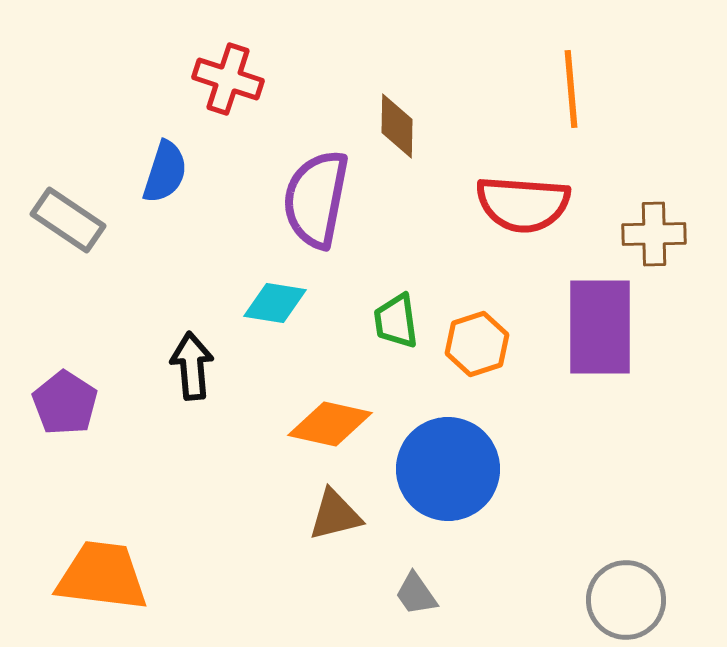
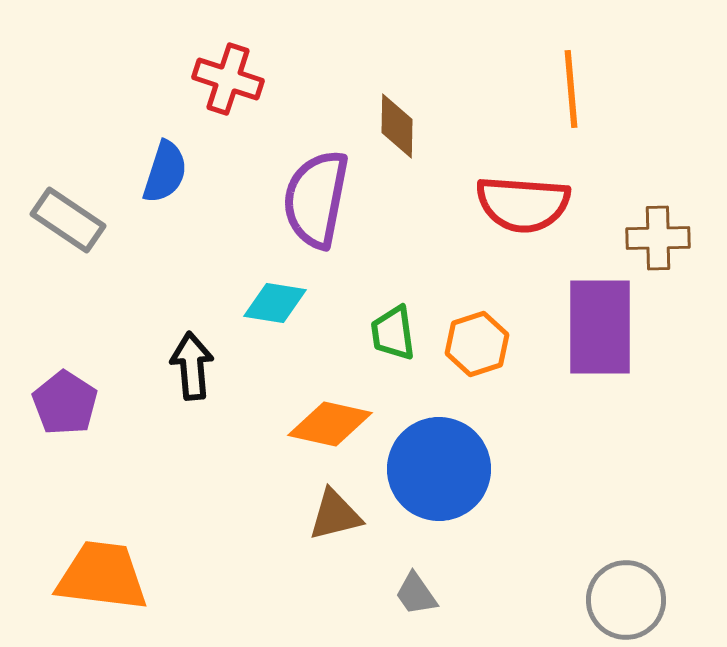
brown cross: moved 4 px right, 4 px down
green trapezoid: moved 3 px left, 12 px down
blue circle: moved 9 px left
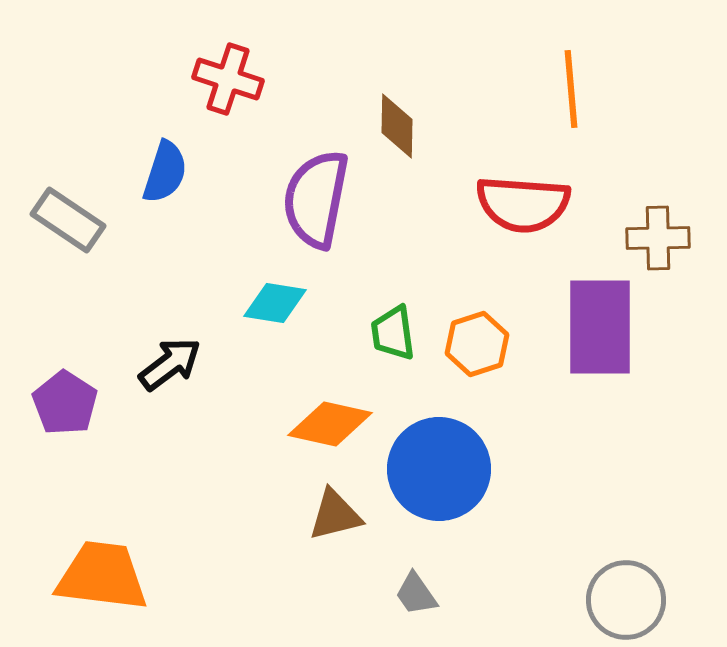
black arrow: moved 22 px left, 2 px up; rotated 58 degrees clockwise
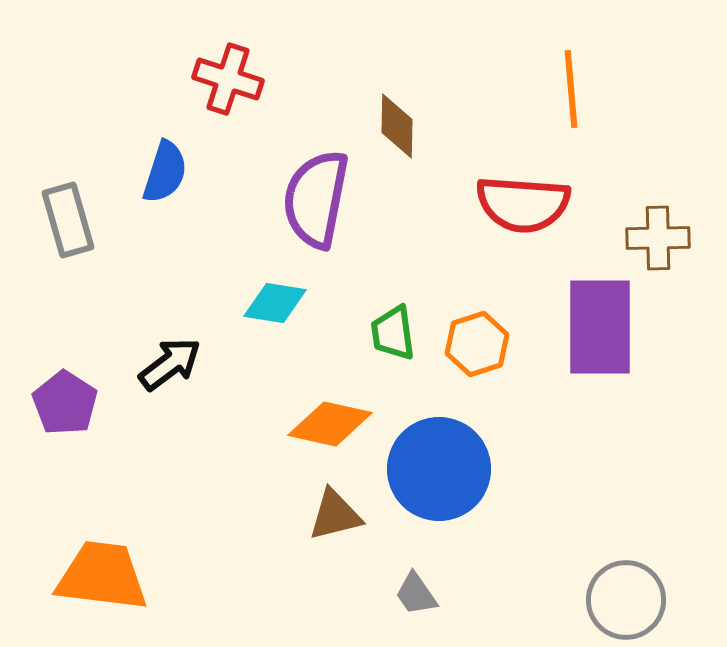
gray rectangle: rotated 40 degrees clockwise
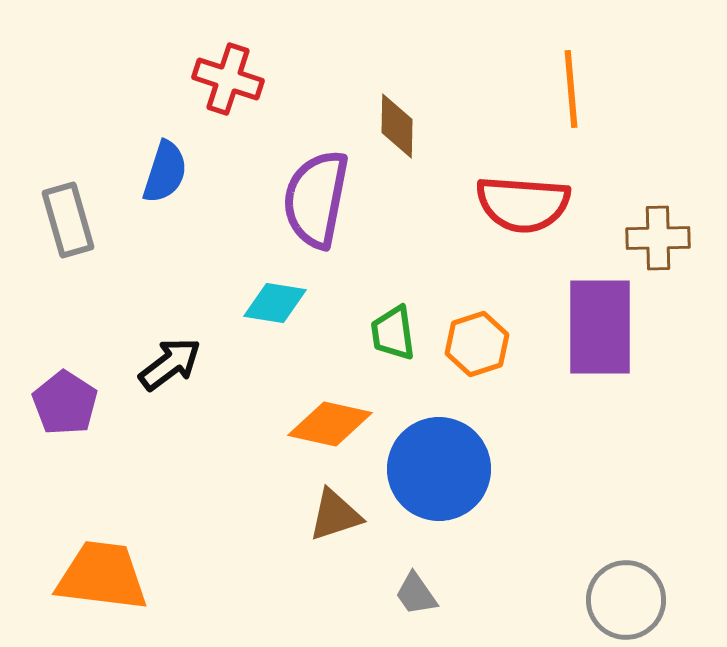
brown triangle: rotated 4 degrees counterclockwise
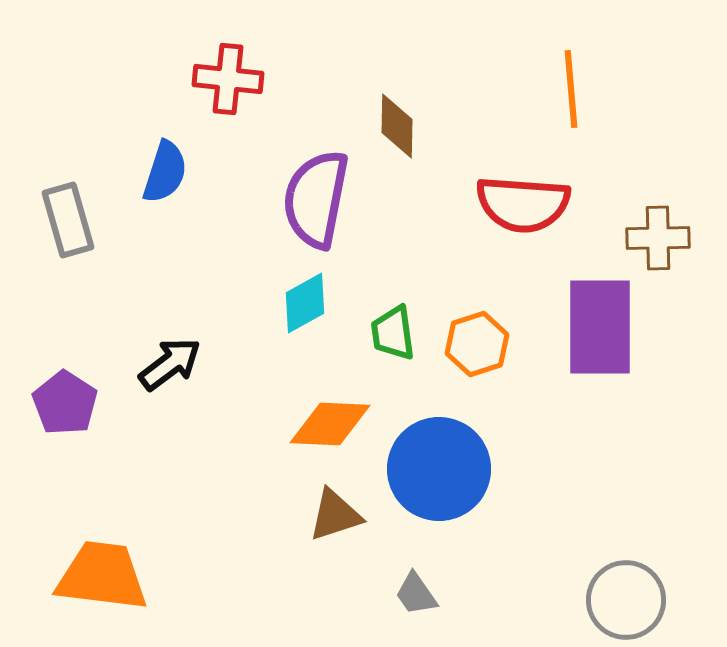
red cross: rotated 12 degrees counterclockwise
cyan diamond: moved 30 px right; rotated 38 degrees counterclockwise
orange diamond: rotated 10 degrees counterclockwise
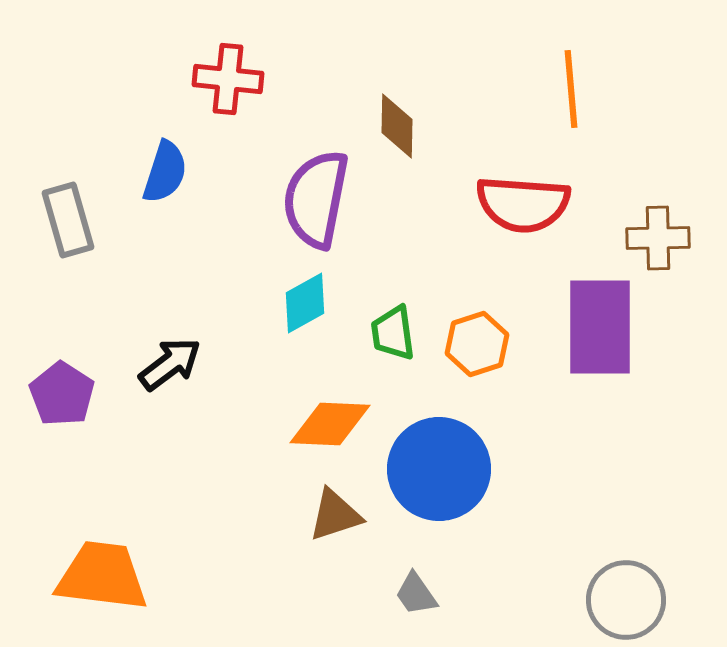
purple pentagon: moved 3 px left, 9 px up
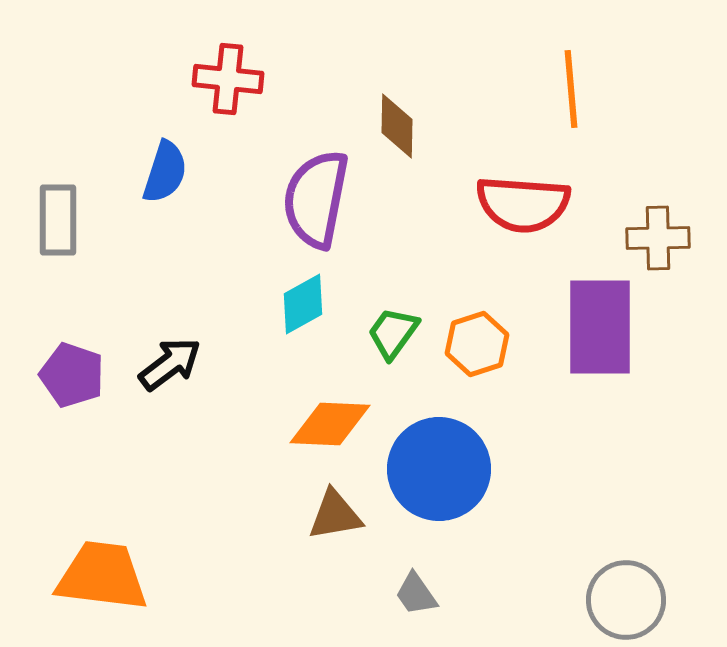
gray rectangle: moved 10 px left; rotated 16 degrees clockwise
cyan diamond: moved 2 px left, 1 px down
green trapezoid: rotated 44 degrees clockwise
purple pentagon: moved 10 px right, 19 px up; rotated 14 degrees counterclockwise
brown triangle: rotated 8 degrees clockwise
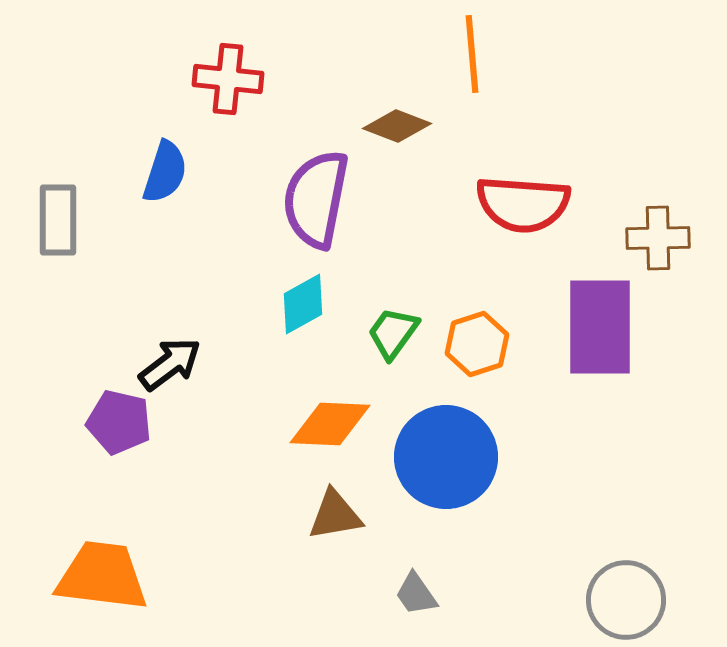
orange line: moved 99 px left, 35 px up
brown diamond: rotated 70 degrees counterclockwise
purple pentagon: moved 47 px right, 47 px down; rotated 6 degrees counterclockwise
blue circle: moved 7 px right, 12 px up
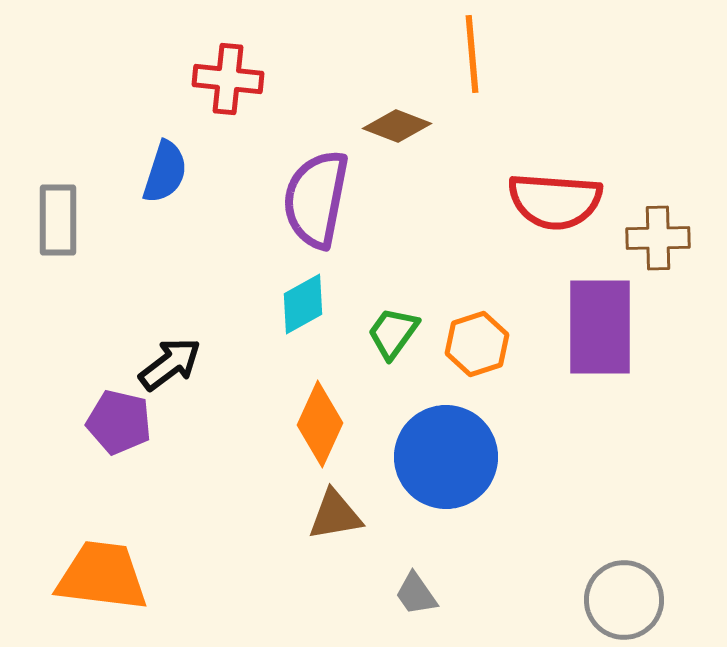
red semicircle: moved 32 px right, 3 px up
orange diamond: moved 10 px left; rotated 68 degrees counterclockwise
gray circle: moved 2 px left
